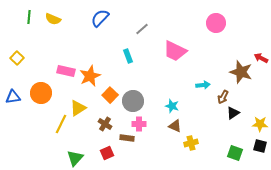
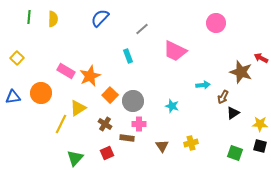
yellow semicircle: rotated 112 degrees counterclockwise
pink rectangle: rotated 18 degrees clockwise
brown triangle: moved 13 px left, 20 px down; rotated 32 degrees clockwise
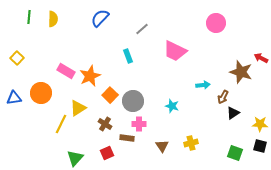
blue triangle: moved 1 px right, 1 px down
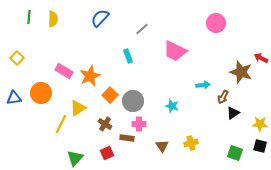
pink rectangle: moved 2 px left
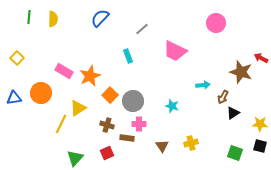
brown cross: moved 2 px right, 1 px down; rotated 16 degrees counterclockwise
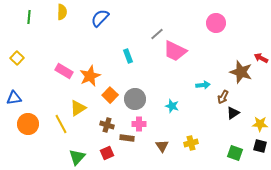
yellow semicircle: moved 9 px right, 7 px up
gray line: moved 15 px right, 5 px down
orange circle: moved 13 px left, 31 px down
gray circle: moved 2 px right, 2 px up
yellow line: rotated 54 degrees counterclockwise
green triangle: moved 2 px right, 1 px up
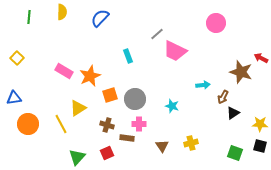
orange square: rotated 28 degrees clockwise
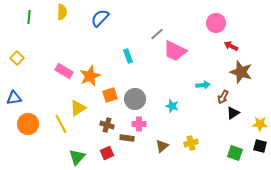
red arrow: moved 30 px left, 12 px up
brown triangle: rotated 24 degrees clockwise
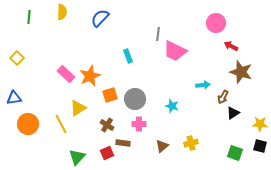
gray line: moved 1 px right; rotated 40 degrees counterclockwise
pink rectangle: moved 2 px right, 3 px down; rotated 12 degrees clockwise
brown cross: rotated 16 degrees clockwise
brown rectangle: moved 4 px left, 5 px down
